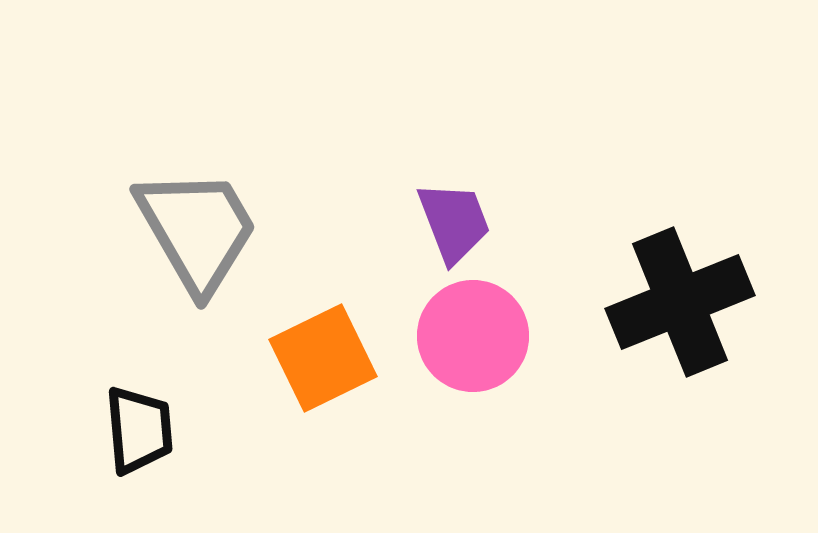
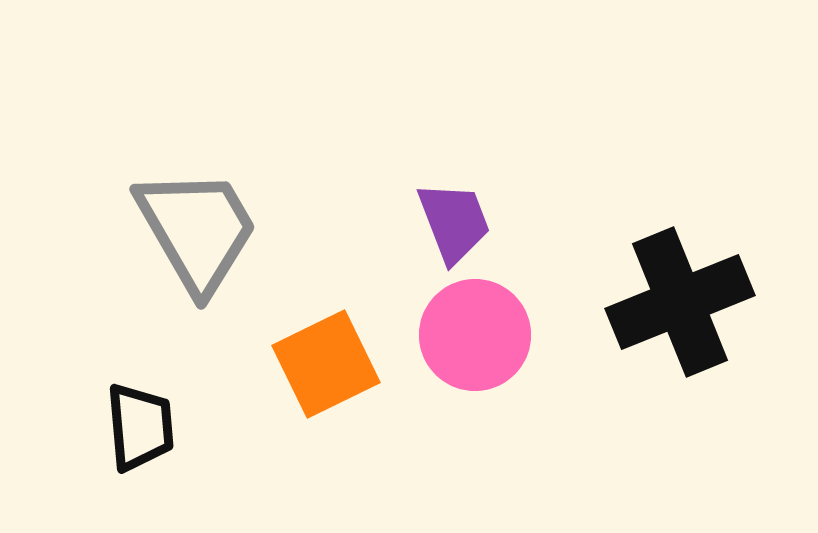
pink circle: moved 2 px right, 1 px up
orange square: moved 3 px right, 6 px down
black trapezoid: moved 1 px right, 3 px up
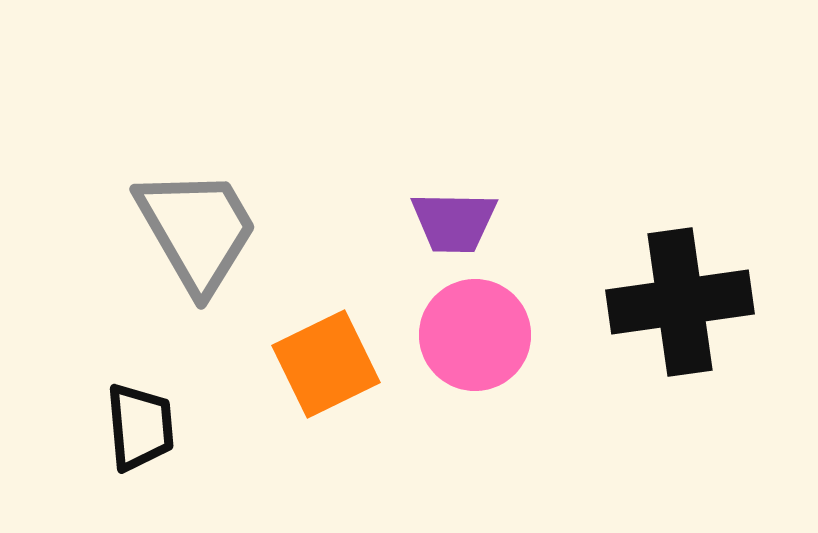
purple trapezoid: rotated 112 degrees clockwise
black cross: rotated 14 degrees clockwise
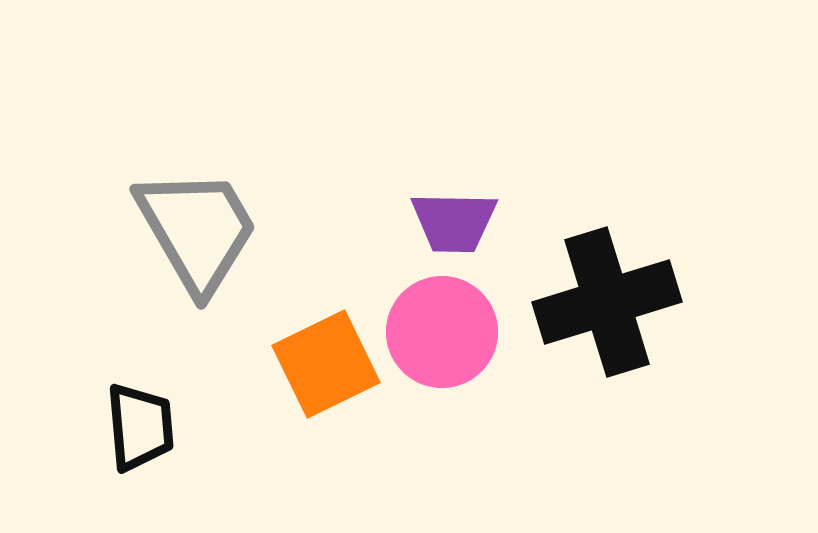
black cross: moved 73 px left; rotated 9 degrees counterclockwise
pink circle: moved 33 px left, 3 px up
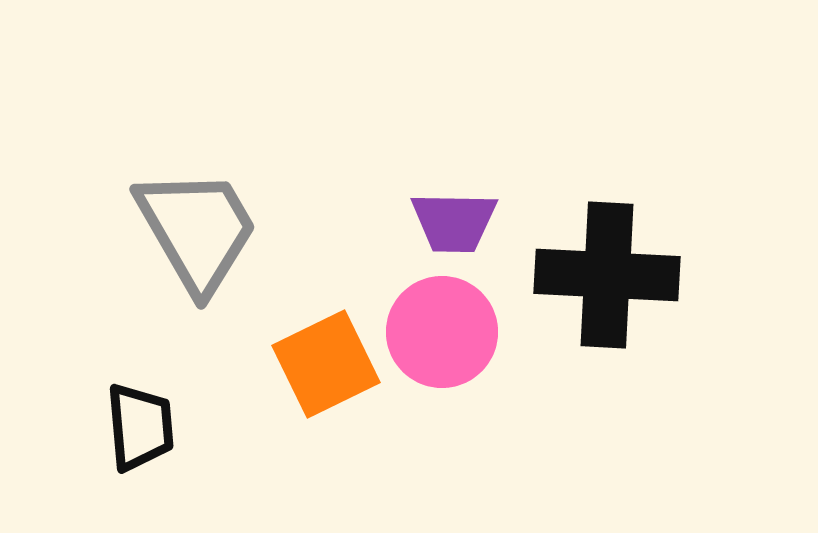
black cross: moved 27 px up; rotated 20 degrees clockwise
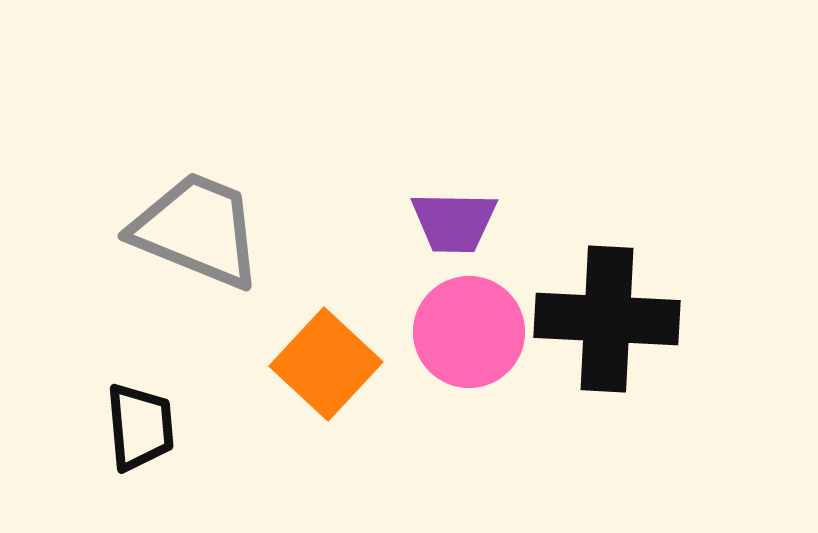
gray trapezoid: rotated 38 degrees counterclockwise
black cross: moved 44 px down
pink circle: moved 27 px right
orange square: rotated 21 degrees counterclockwise
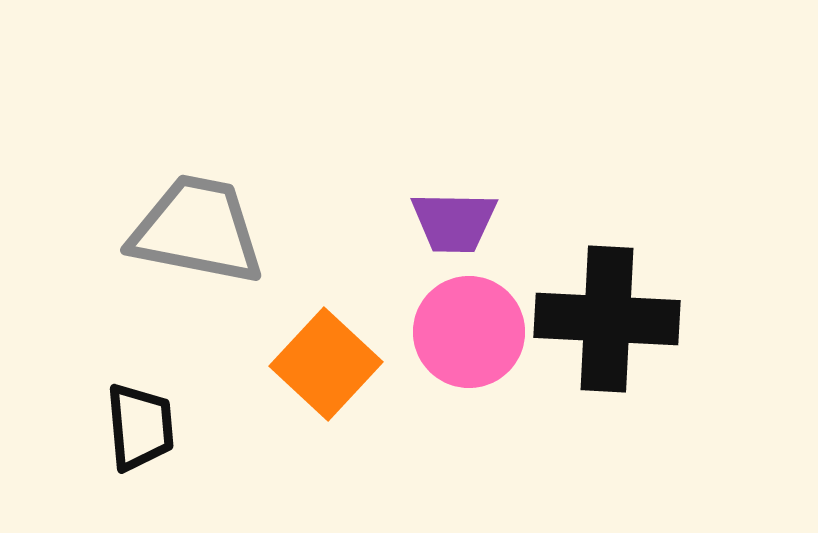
gray trapezoid: rotated 11 degrees counterclockwise
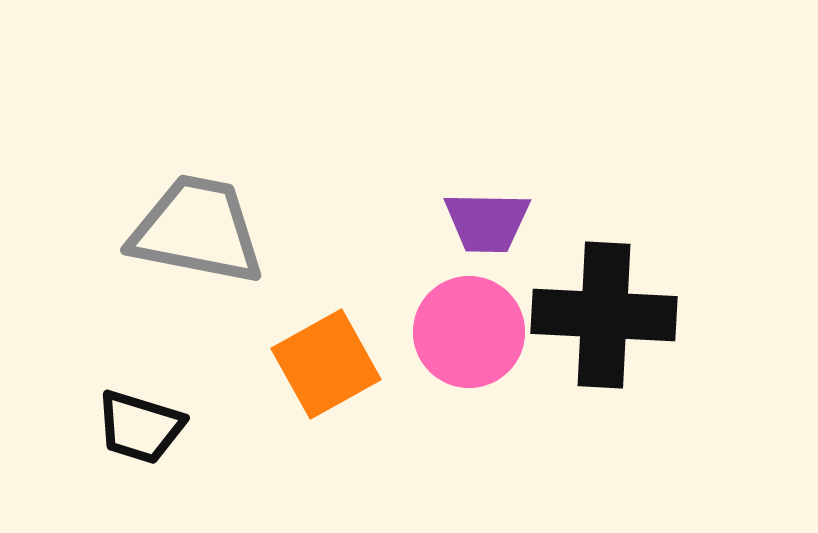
purple trapezoid: moved 33 px right
black cross: moved 3 px left, 4 px up
orange square: rotated 18 degrees clockwise
black trapezoid: rotated 112 degrees clockwise
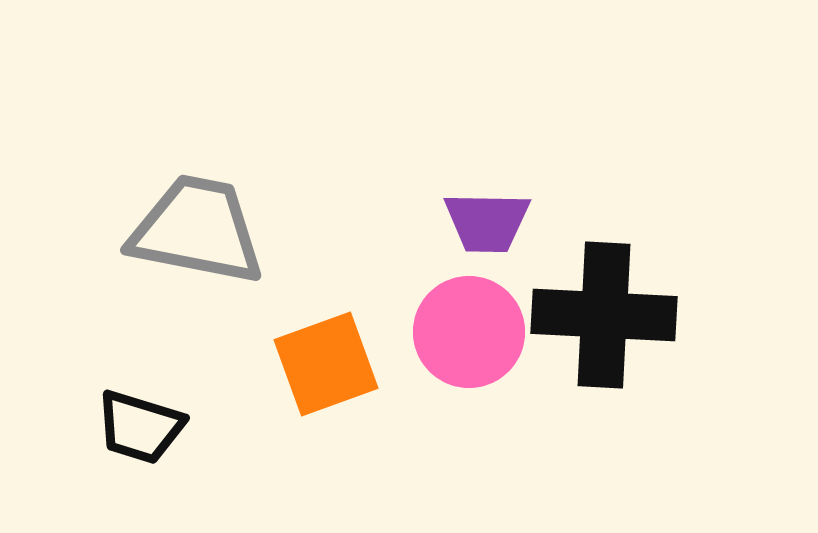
orange square: rotated 9 degrees clockwise
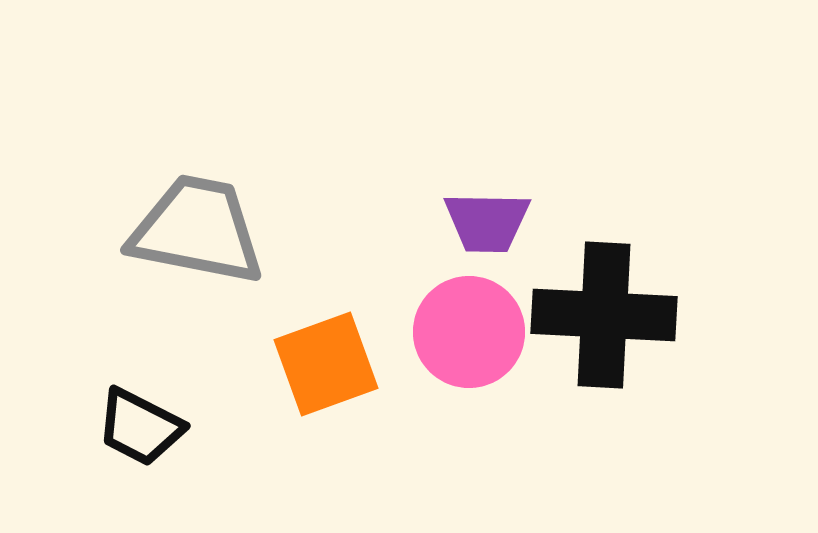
black trapezoid: rotated 10 degrees clockwise
